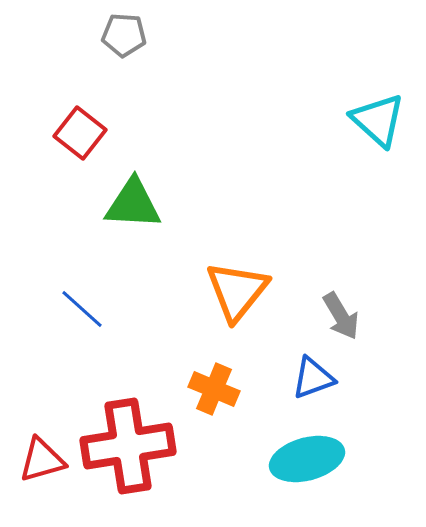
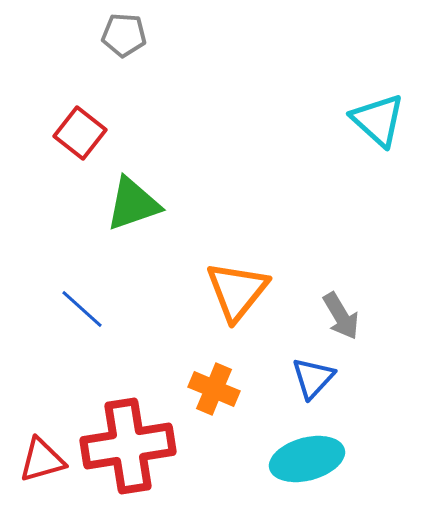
green triangle: rotated 22 degrees counterclockwise
blue triangle: rotated 27 degrees counterclockwise
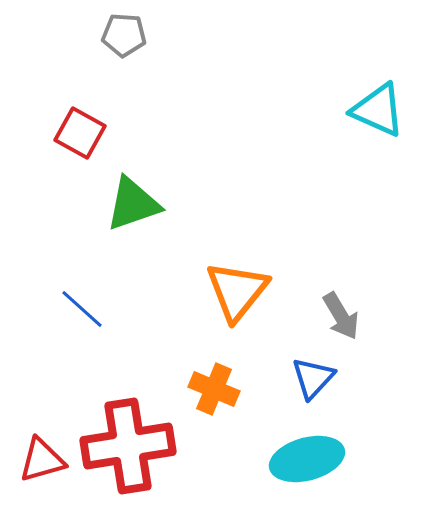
cyan triangle: moved 10 px up; rotated 18 degrees counterclockwise
red square: rotated 9 degrees counterclockwise
